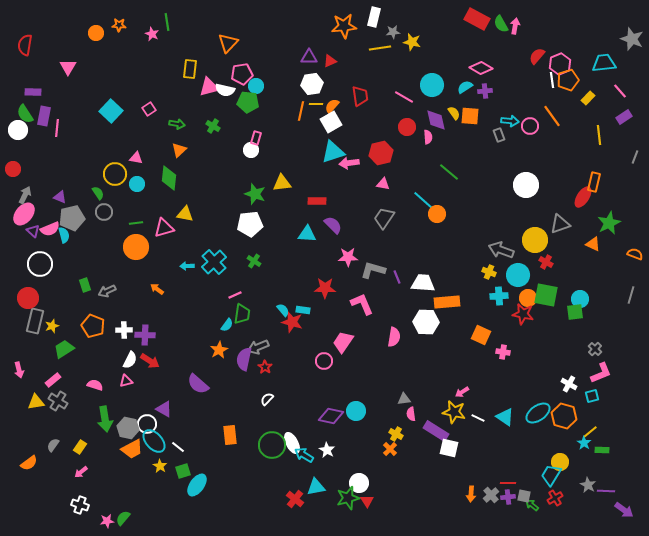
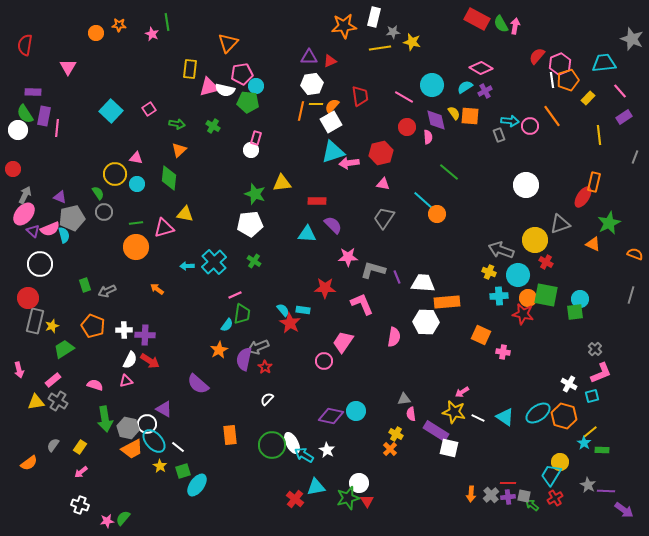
purple cross at (485, 91): rotated 24 degrees counterclockwise
red star at (292, 322): moved 2 px left, 1 px down; rotated 15 degrees clockwise
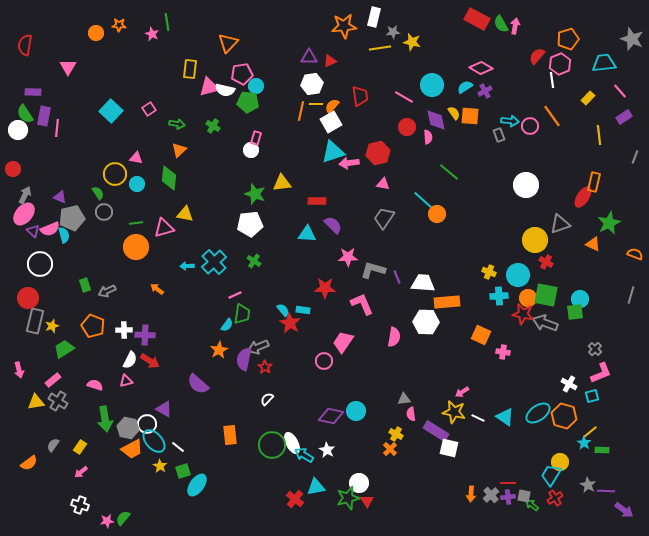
orange pentagon at (568, 80): moved 41 px up
red hexagon at (381, 153): moved 3 px left
gray arrow at (501, 250): moved 44 px right, 73 px down
